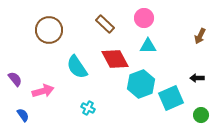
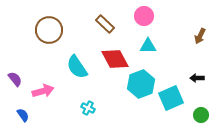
pink circle: moved 2 px up
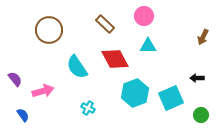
brown arrow: moved 3 px right, 1 px down
cyan hexagon: moved 6 px left, 9 px down
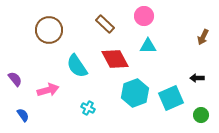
cyan semicircle: moved 1 px up
pink arrow: moved 5 px right, 1 px up
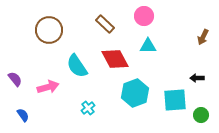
pink arrow: moved 3 px up
cyan square: moved 4 px right, 2 px down; rotated 20 degrees clockwise
cyan cross: rotated 24 degrees clockwise
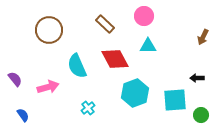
cyan semicircle: rotated 10 degrees clockwise
